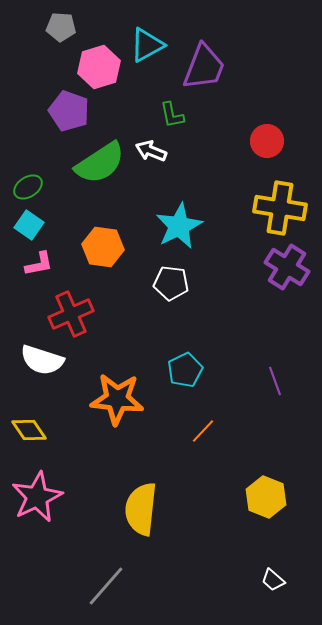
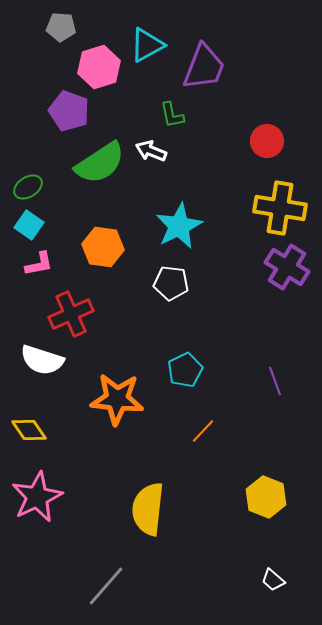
yellow semicircle: moved 7 px right
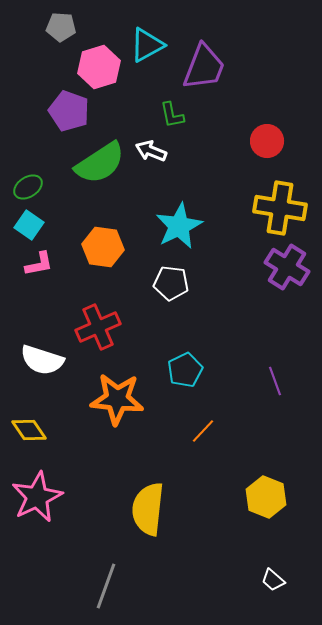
red cross: moved 27 px right, 13 px down
gray line: rotated 21 degrees counterclockwise
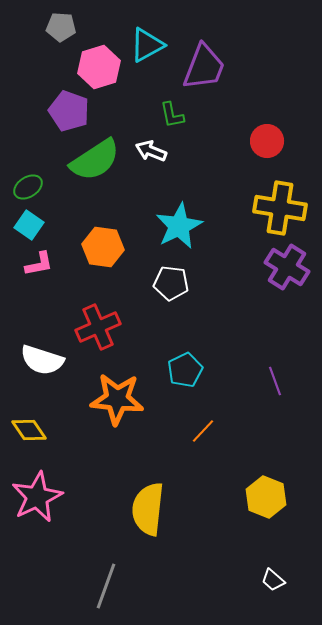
green semicircle: moved 5 px left, 3 px up
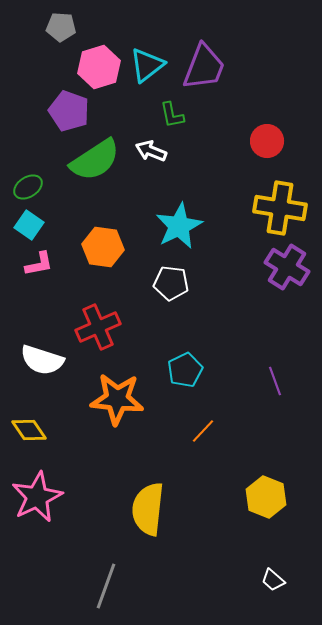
cyan triangle: moved 20 px down; rotated 9 degrees counterclockwise
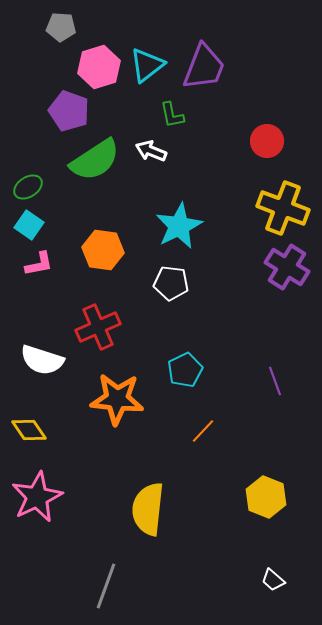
yellow cross: moved 3 px right; rotated 12 degrees clockwise
orange hexagon: moved 3 px down
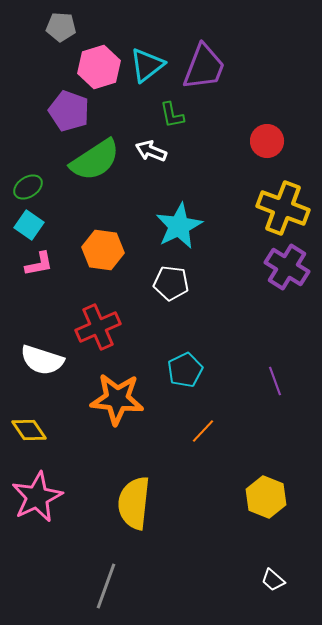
yellow semicircle: moved 14 px left, 6 px up
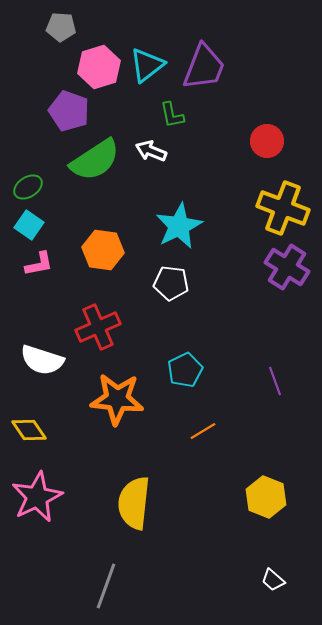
orange line: rotated 16 degrees clockwise
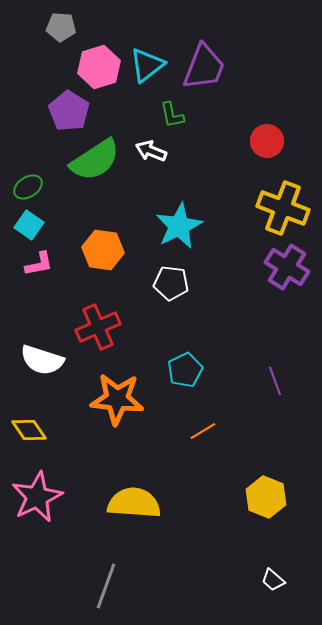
purple pentagon: rotated 12 degrees clockwise
yellow semicircle: rotated 88 degrees clockwise
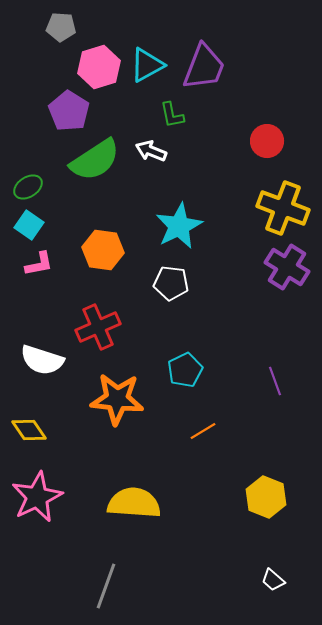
cyan triangle: rotated 9 degrees clockwise
